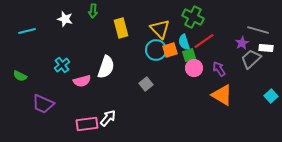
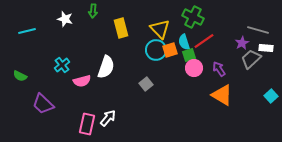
purple trapezoid: rotated 20 degrees clockwise
pink rectangle: rotated 70 degrees counterclockwise
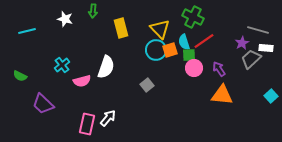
green square: rotated 16 degrees clockwise
gray square: moved 1 px right, 1 px down
orange triangle: rotated 25 degrees counterclockwise
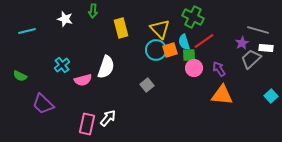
pink semicircle: moved 1 px right, 1 px up
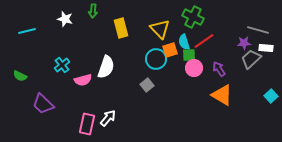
purple star: moved 2 px right; rotated 24 degrees clockwise
cyan circle: moved 9 px down
orange triangle: rotated 25 degrees clockwise
